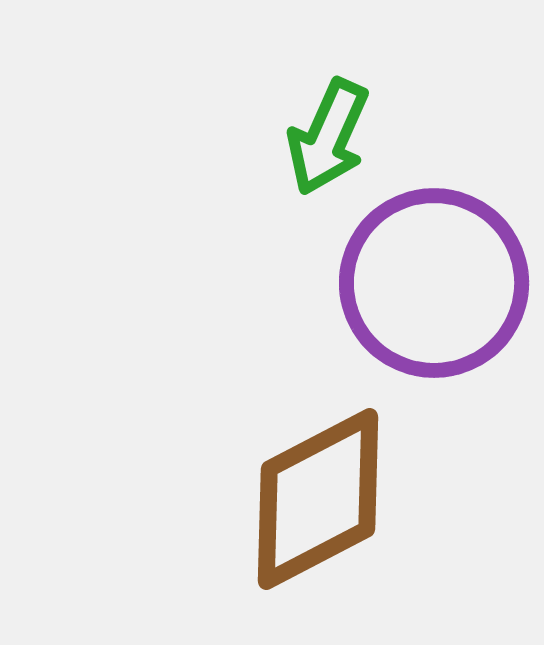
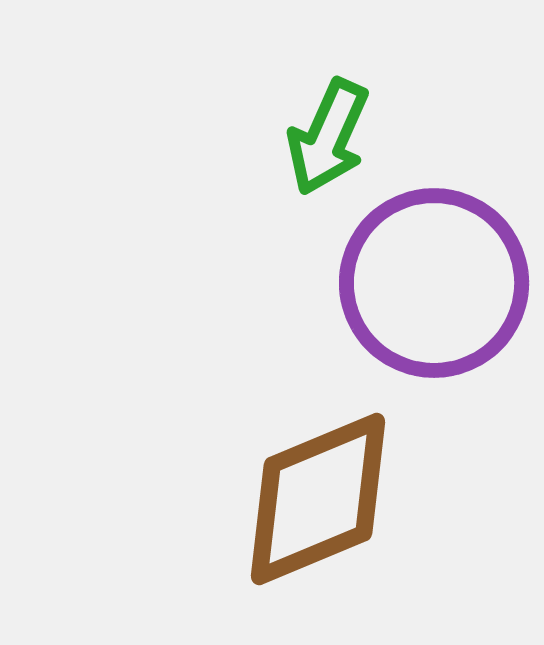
brown diamond: rotated 5 degrees clockwise
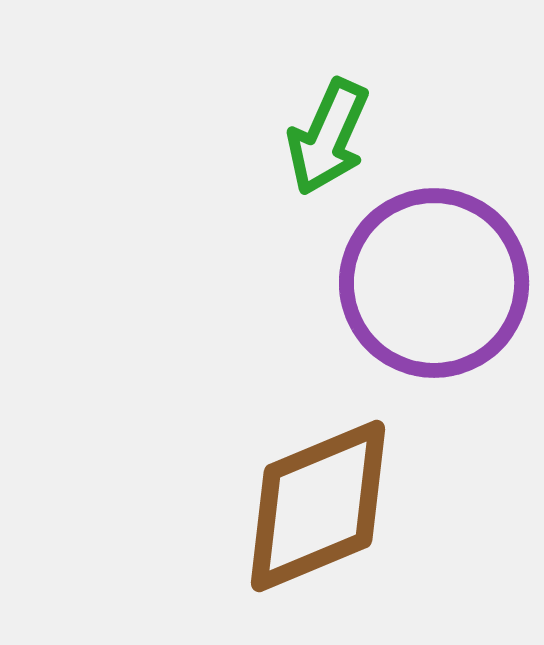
brown diamond: moved 7 px down
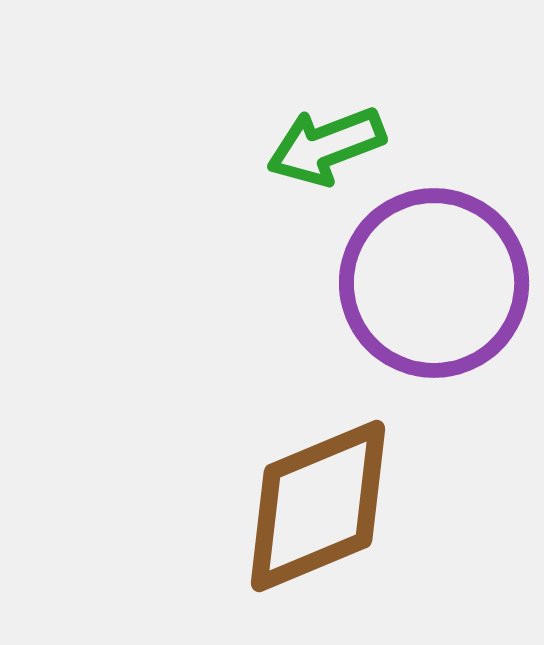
green arrow: moved 2 px left, 9 px down; rotated 45 degrees clockwise
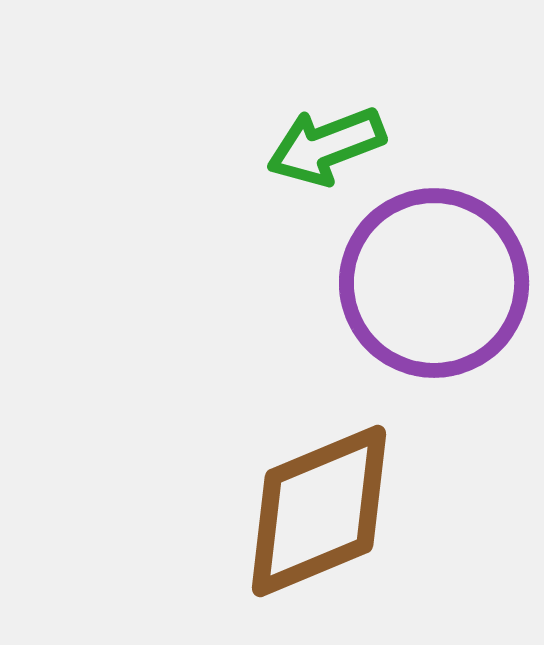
brown diamond: moved 1 px right, 5 px down
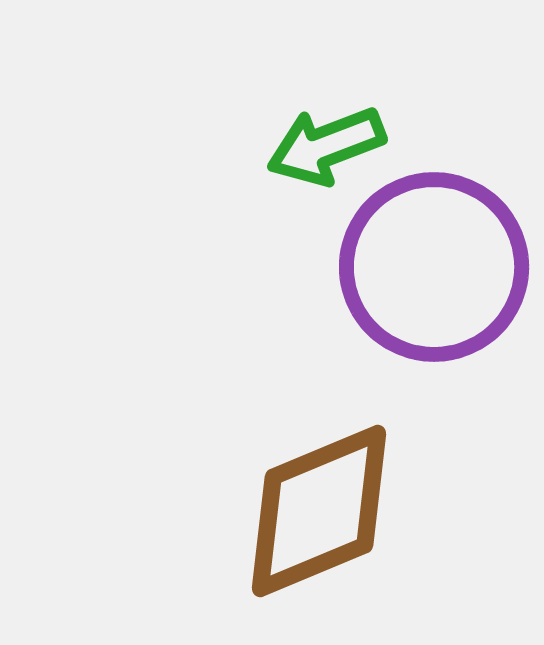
purple circle: moved 16 px up
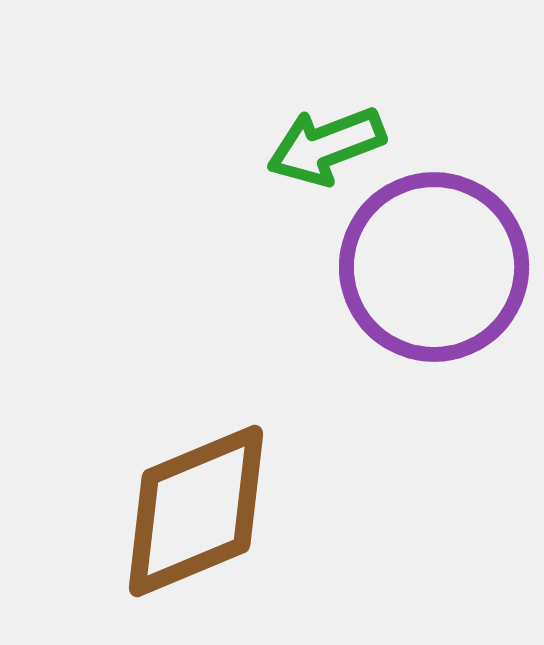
brown diamond: moved 123 px left
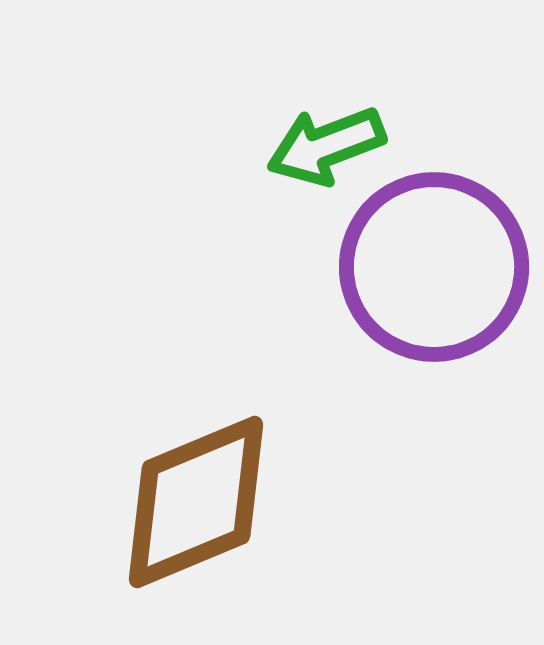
brown diamond: moved 9 px up
